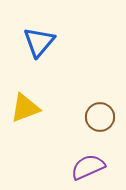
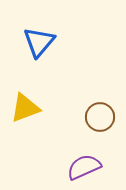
purple semicircle: moved 4 px left
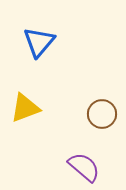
brown circle: moved 2 px right, 3 px up
purple semicircle: rotated 64 degrees clockwise
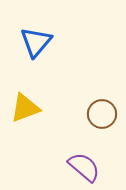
blue triangle: moved 3 px left
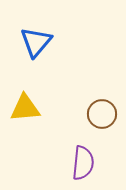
yellow triangle: rotated 16 degrees clockwise
purple semicircle: moved 1 px left, 4 px up; rotated 56 degrees clockwise
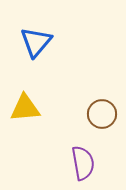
purple semicircle: rotated 16 degrees counterclockwise
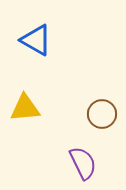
blue triangle: moved 2 px up; rotated 40 degrees counterclockwise
purple semicircle: rotated 16 degrees counterclockwise
